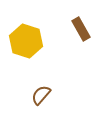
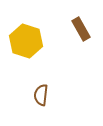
brown semicircle: rotated 35 degrees counterclockwise
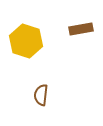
brown rectangle: rotated 70 degrees counterclockwise
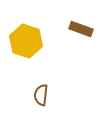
brown rectangle: rotated 30 degrees clockwise
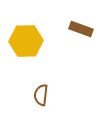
yellow hexagon: rotated 20 degrees counterclockwise
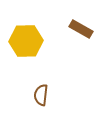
brown rectangle: rotated 10 degrees clockwise
